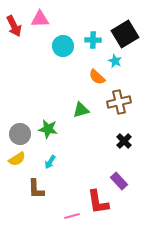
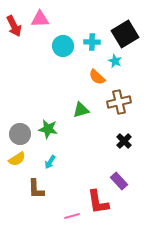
cyan cross: moved 1 px left, 2 px down
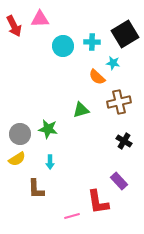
cyan star: moved 2 px left, 2 px down; rotated 16 degrees counterclockwise
black cross: rotated 14 degrees counterclockwise
cyan arrow: rotated 32 degrees counterclockwise
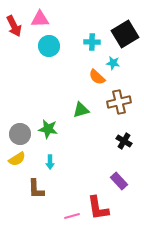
cyan circle: moved 14 px left
red L-shape: moved 6 px down
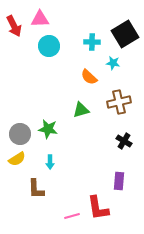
orange semicircle: moved 8 px left
purple rectangle: rotated 48 degrees clockwise
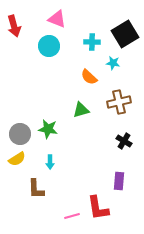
pink triangle: moved 17 px right; rotated 24 degrees clockwise
red arrow: rotated 10 degrees clockwise
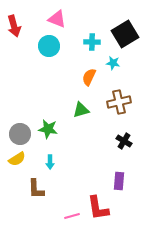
orange semicircle: rotated 72 degrees clockwise
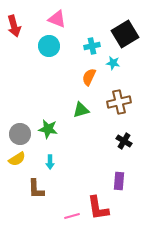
cyan cross: moved 4 px down; rotated 14 degrees counterclockwise
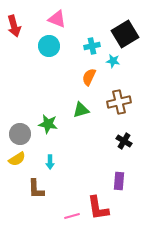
cyan star: moved 2 px up
green star: moved 5 px up
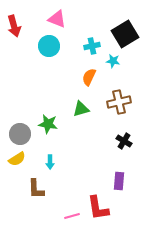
green triangle: moved 1 px up
